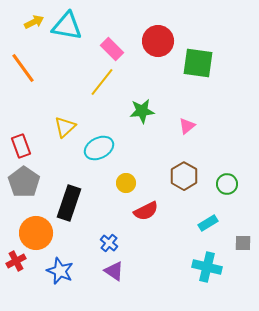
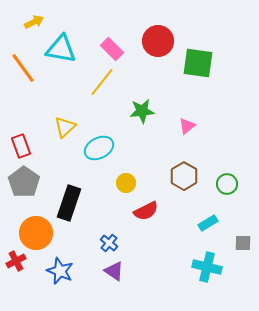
cyan triangle: moved 6 px left, 23 px down
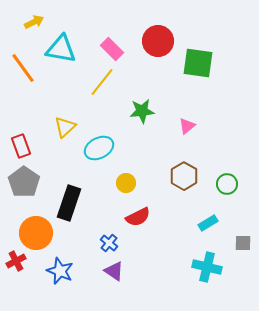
red semicircle: moved 8 px left, 6 px down
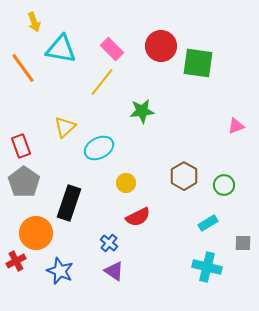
yellow arrow: rotated 96 degrees clockwise
red circle: moved 3 px right, 5 px down
pink triangle: moved 49 px right; rotated 18 degrees clockwise
green circle: moved 3 px left, 1 px down
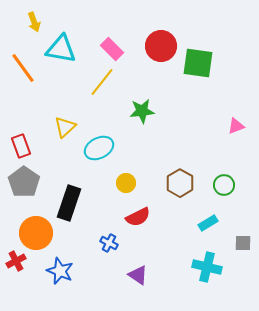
brown hexagon: moved 4 px left, 7 px down
blue cross: rotated 12 degrees counterclockwise
purple triangle: moved 24 px right, 4 px down
